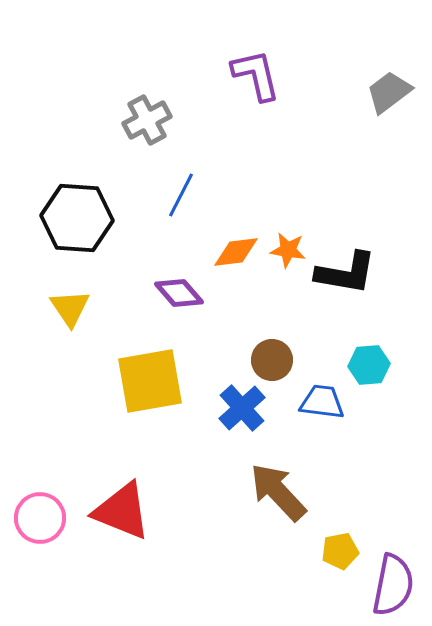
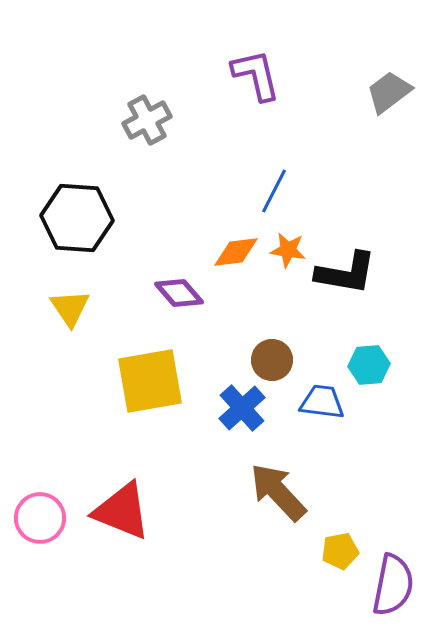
blue line: moved 93 px right, 4 px up
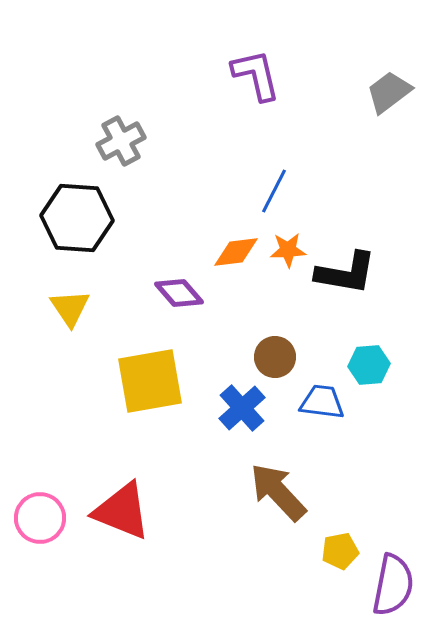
gray cross: moved 26 px left, 21 px down
orange star: rotated 12 degrees counterclockwise
brown circle: moved 3 px right, 3 px up
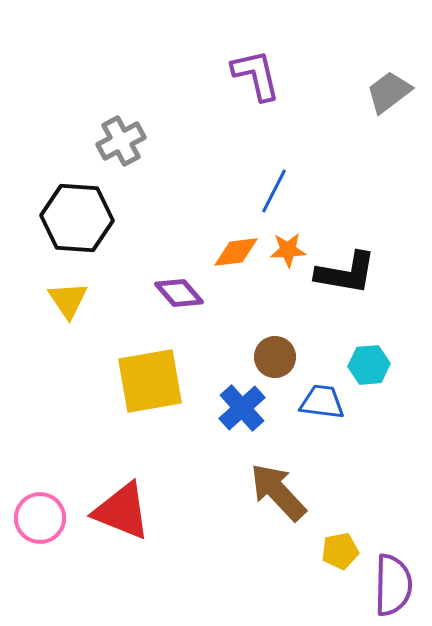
yellow triangle: moved 2 px left, 8 px up
purple semicircle: rotated 10 degrees counterclockwise
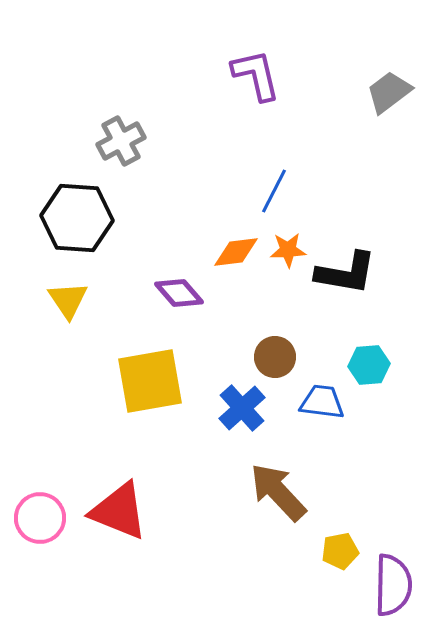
red triangle: moved 3 px left
